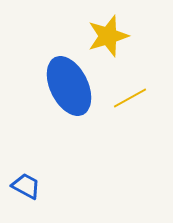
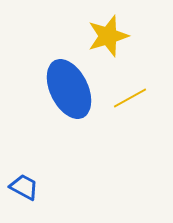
blue ellipse: moved 3 px down
blue trapezoid: moved 2 px left, 1 px down
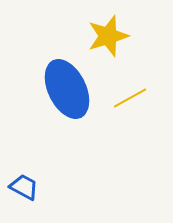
blue ellipse: moved 2 px left
